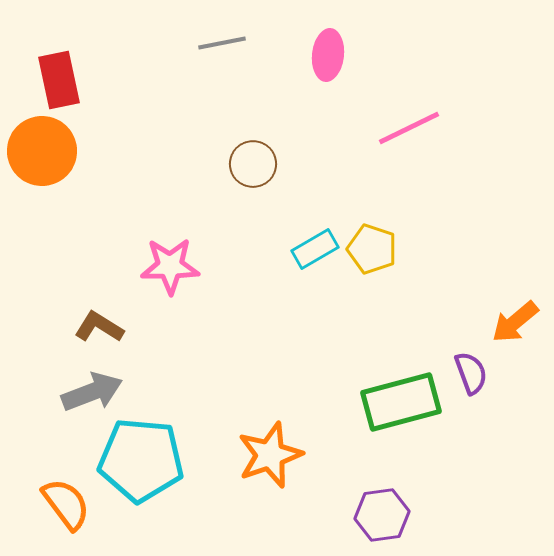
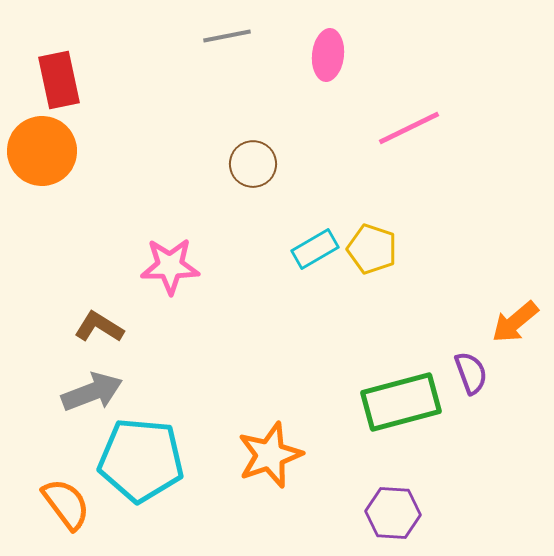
gray line: moved 5 px right, 7 px up
purple hexagon: moved 11 px right, 2 px up; rotated 12 degrees clockwise
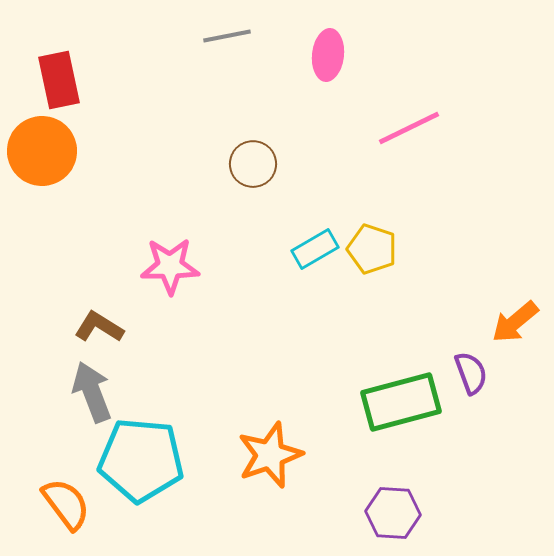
gray arrow: rotated 90 degrees counterclockwise
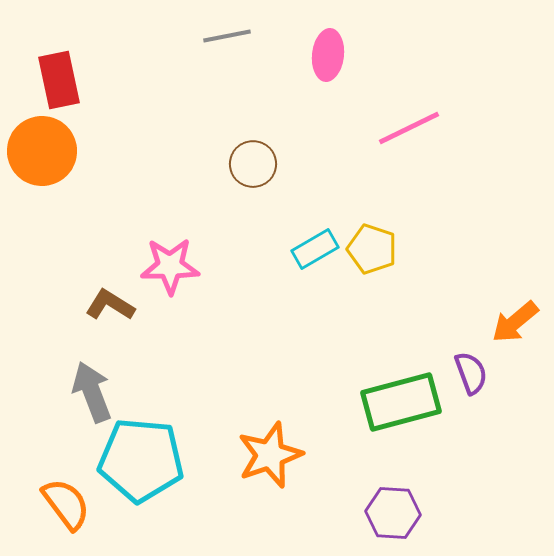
brown L-shape: moved 11 px right, 22 px up
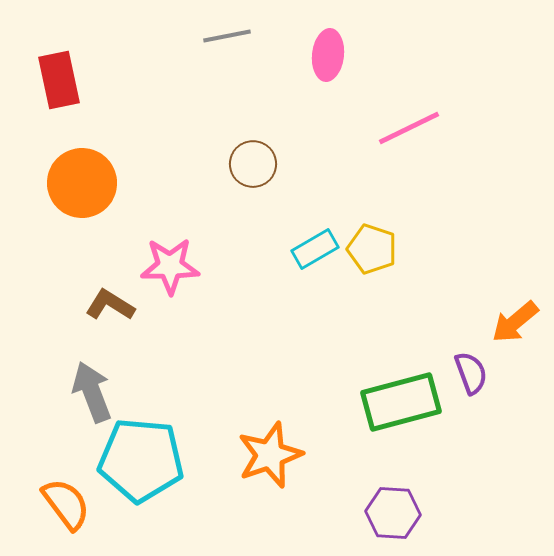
orange circle: moved 40 px right, 32 px down
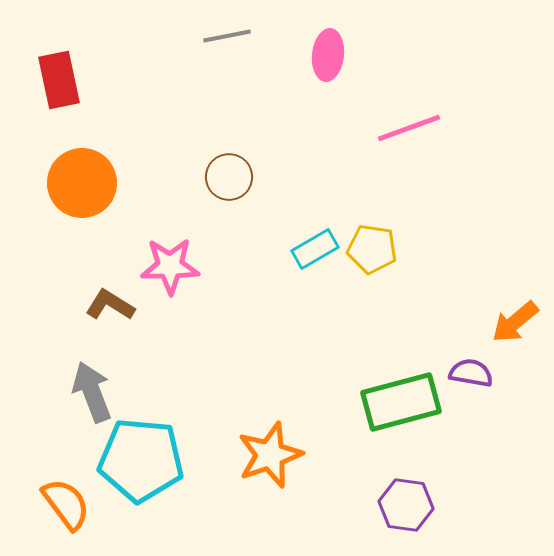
pink line: rotated 6 degrees clockwise
brown circle: moved 24 px left, 13 px down
yellow pentagon: rotated 9 degrees counterclockwise
purple semicircle: rotated 60 degrees counterclockwise
purple hexagon: moved 13 px right, 8 px up; rotated 4 degrees clockwise
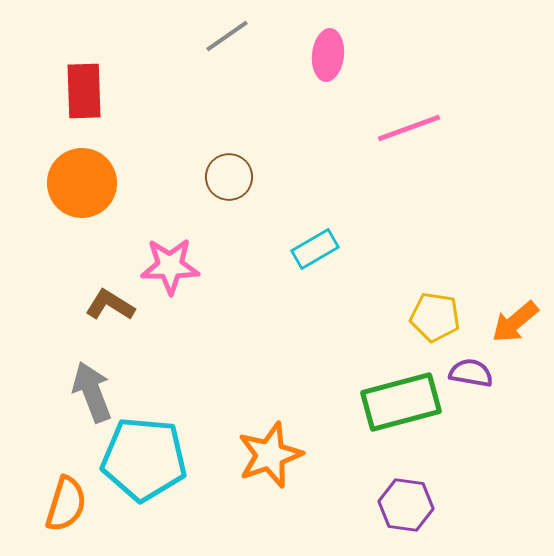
gray line: rotated 24 degrees counterclockwise
red rectangle: moved 25 px right, 11 px down; rotated 10 degrees clockwise
yellow pentagon: moved 63 px right, 68 px down
cyan pentagon: moved 3 px right, 1 px up
orange semicircle: rotated 54 degrees clockwise
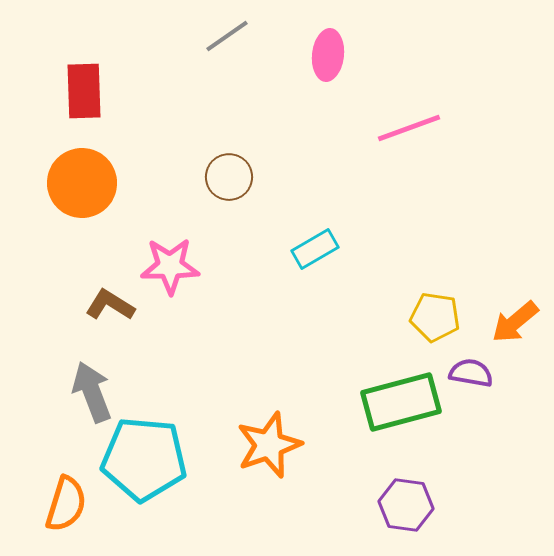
orange star: moved 1 px left, 10 px up
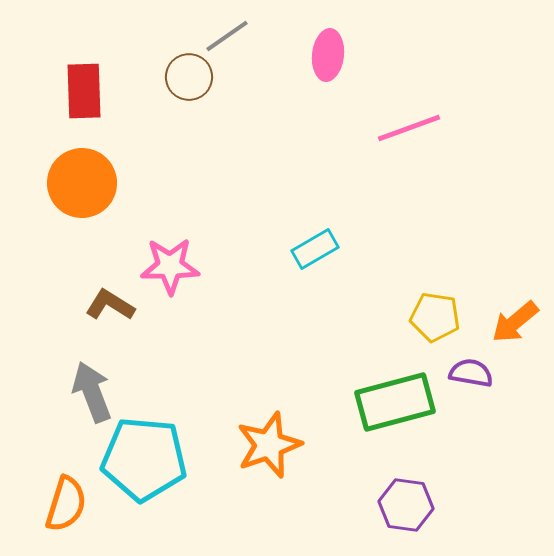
brown circle: moved 40 px left, 100 px up
green rectangle: moved 6 px left
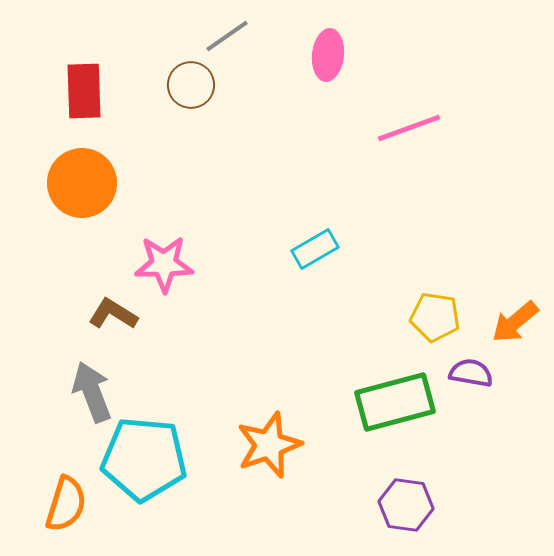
brown circle: moved 2 px right, 8 px down
pink star: moved 6 px left, 2 px up
brown L-shape: moved 3 px right, 9 px down
